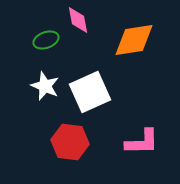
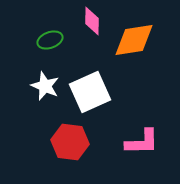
pink diamond: moved 14 px right, 1 px down; rotated 12 degrees clockwise
green ellipse: moved 4 px right
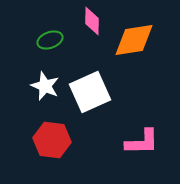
red hexagon: moved 18 px left, 2 px up
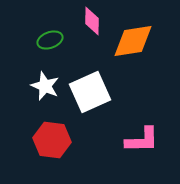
orange diamond: moved 1 px left, 1 px down
pink L-shape: moved 2 px up
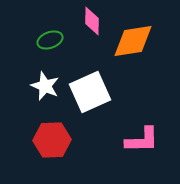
red hexagon: rotated 9 degrees counterclockwise
